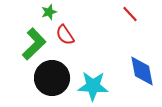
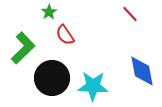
green star: rotated 14 degrees counterclockwise
green L-shape: moved 11 px left, 4 px down
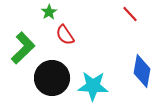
blue diamond: rotated 20 degrees clockwise
